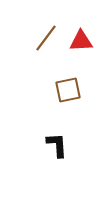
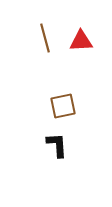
brown line: moved 1 px left; rotated 52 degrees counterclockwise
brown square: moved 5 px left, 16 px down
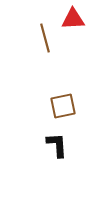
red triangle: moved 8 px left, 22 px up
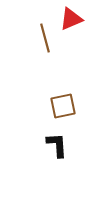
red triangle: moved 2 px left; rotated 20 degrees counterclockwise
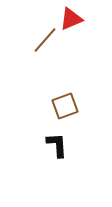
brown line: moved 2 px down; rotated 56 degrees clockwise
brown square: moved 2 px right; rotated 8 degrees counterclockwise
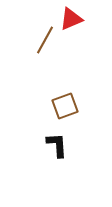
brown line: rotated 12 degrees counterclockwise
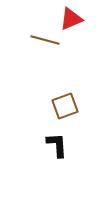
brown line: rotated 76 degrees clockwise
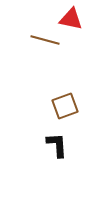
red triangle: rotated 35 degrees clockwise
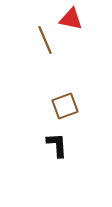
brown line: rotated 52 degrees clockwise
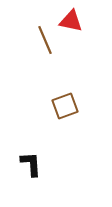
red triangle: moved 2 px down
black L-shape: moved 26 px left, 19 px down
